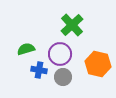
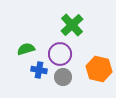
orange hexagon: moved 1 px right, 5 px down
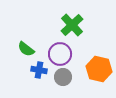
green semicircle: rotated 126 degrees counterclockwise
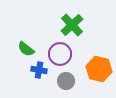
gray circle: moved 3 px right, 4 px down
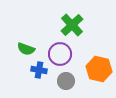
green semicircle: rotated 18 degrees counterclockwise
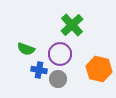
gray circle: moved 8 px left, 2 px up
